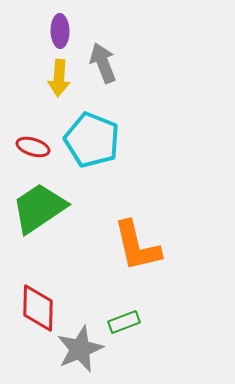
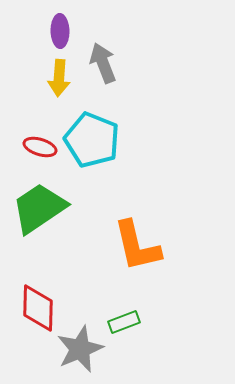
red ellipse: moved 7 px right
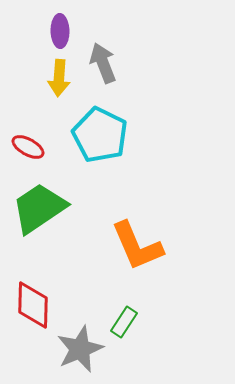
cyan pentagon: moved 8 px right, 5 px up; rotated 4 degrees clockwise
red ellipse: moved 12 px left; rotated 12 degrees clockwise
orange L-shape: rotated 10 degrees counterclockwise
red diamond: moved 5 px left, 3 px up
green rectangle: rotated 36 degrees counterclockwise
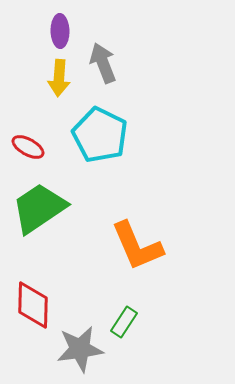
gray star: rotated 15 degrees clockwise
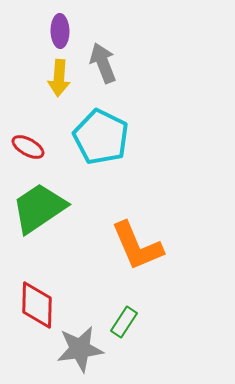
cyan pentagon: moved 1 px right, 2 px down
red diamond: moved 4 px right
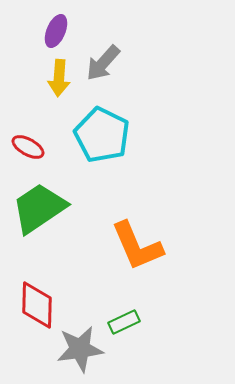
purple ellipse: moved 4 px left; rotated 24 degrees clockwise
gray arrow: rotated 117 degrees counterclockwise
cyan pentagon: moved 1 px right, 2 px up
green rectangle: rotated 32 degrees clockwise
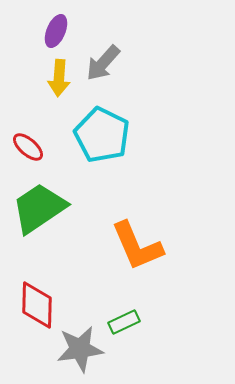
red ellipse: rotated 12 degrees clockwise
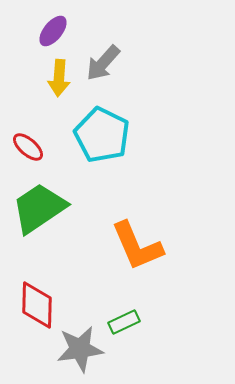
purple ellipse: moved 3 px left; rotated 16 degrees clockwise
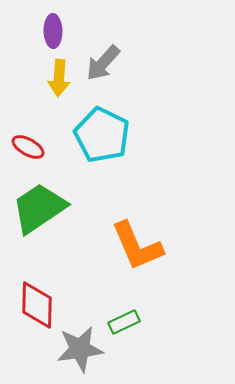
purple ellipse: rotated 40 degrees counterclockwise
red ellipse: rotated 12 degrees counterclockwise
